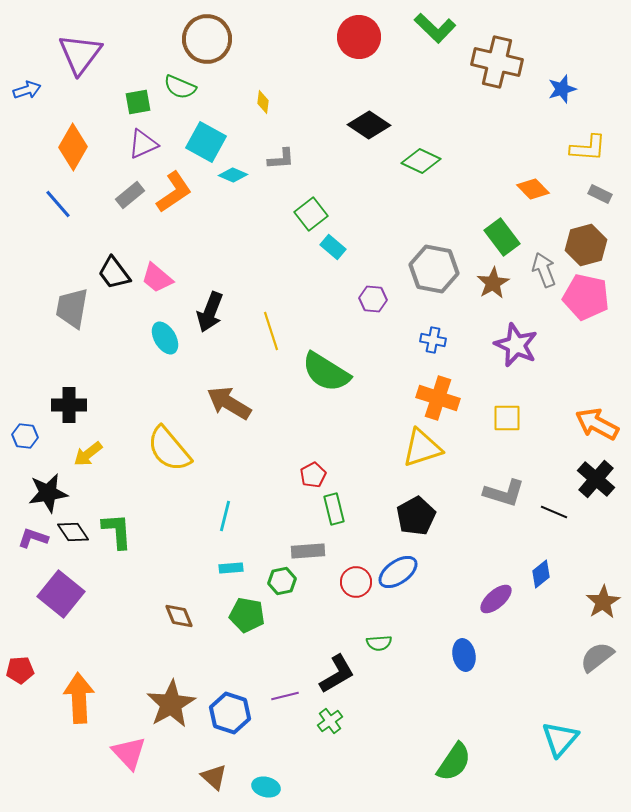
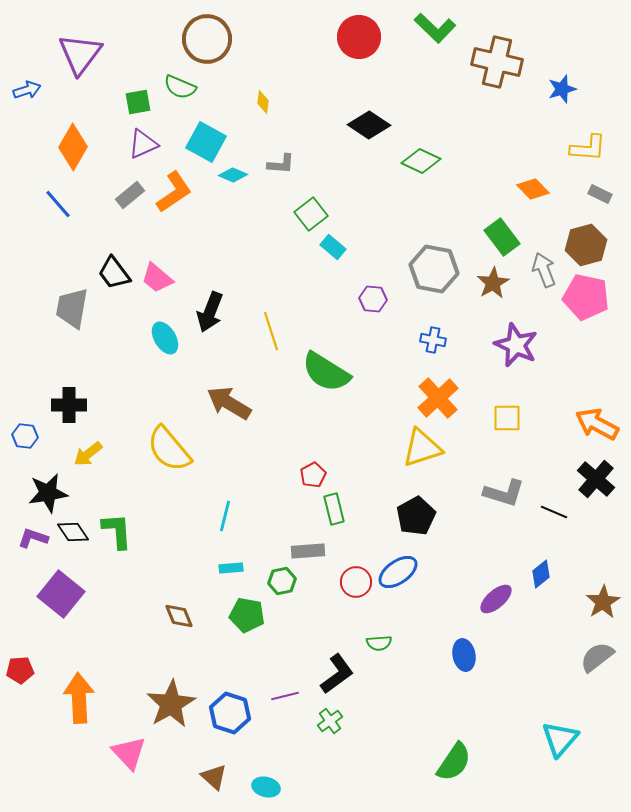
gray L-shape at (281, 159): moved 5 px down; rotated 8 degrees clockwise
orange cross at (438, 398): rotated 30 degrees clockwise
black L-shape at (337, 674): rotated 6 degrees counterclockwise
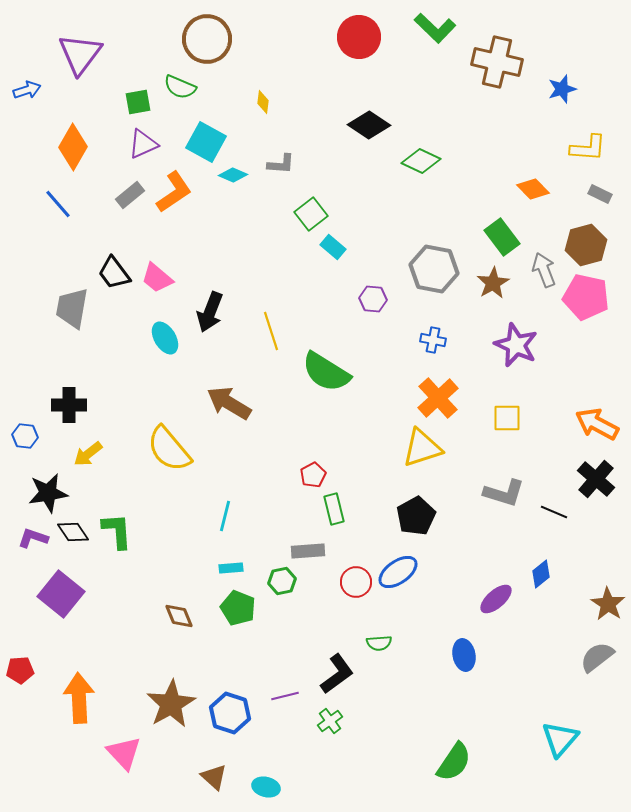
brown star at (603, 602): moved 5 px right, 2 px down; rotated 8 degrees counterclockwise
green pentagon at (247, 615): moved 9 px left, 7 px up; rotated 12 degrees clockwise
pink triangle at (129, 753): moved 5 px left
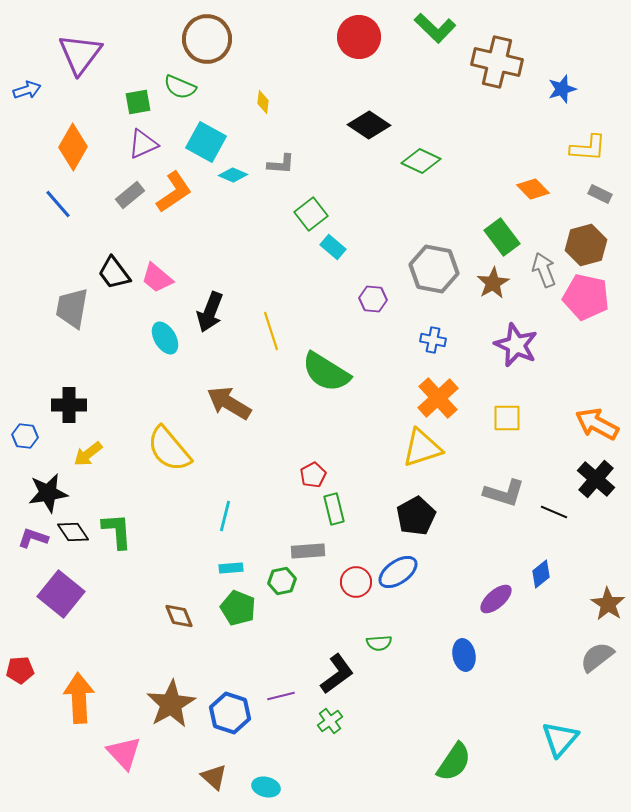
purple line at (285, 696): moved 4 px left
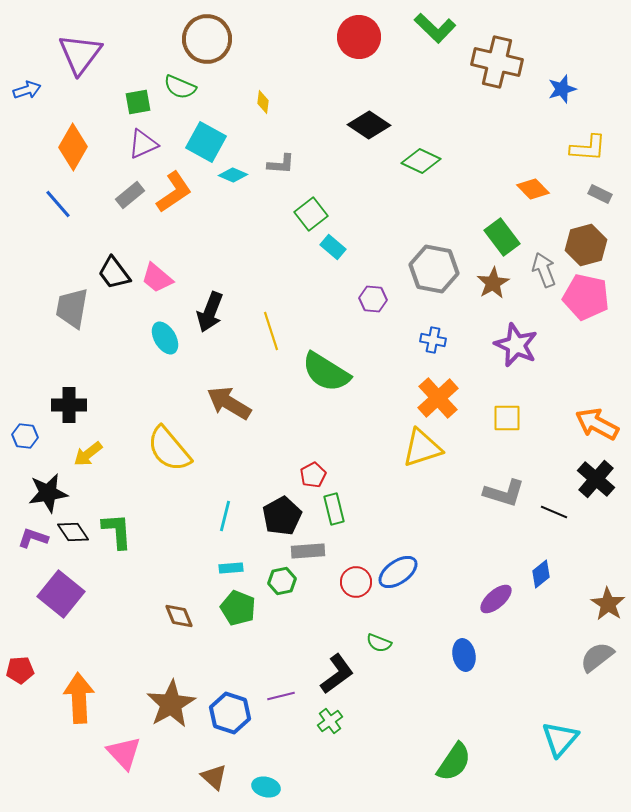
black pentagon at (416, 516): moved 134 px left
green semicircle at (379, 643): rotated 25 degrees clockwise
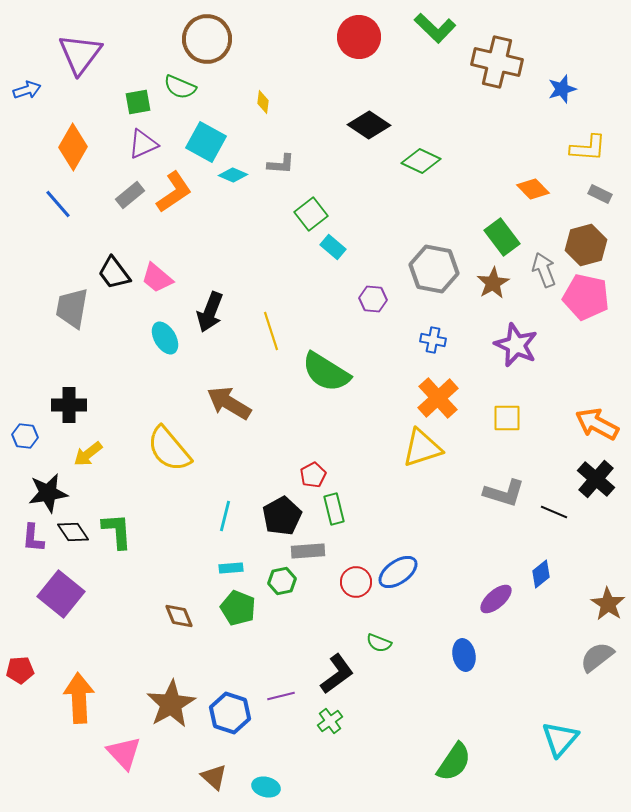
purple L-shape at (33, 538): rotated 104 degrees counterclockwise
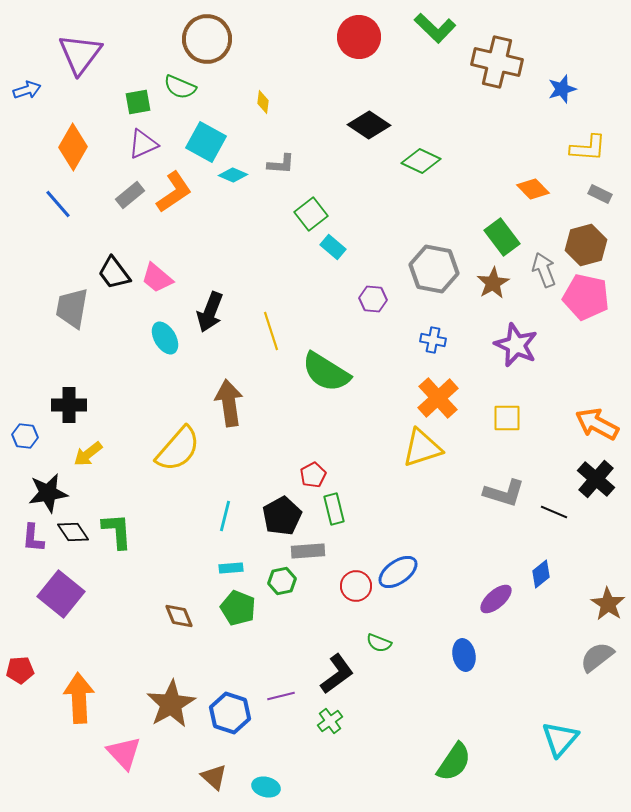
brown arrow at (229, 403): rotated 51 degrees clockwise
yellow semicircle at (169, 449): moved 9 px right; rotated 99 degrees counterclockwise
red circle at (356, 582): moved 4 px down
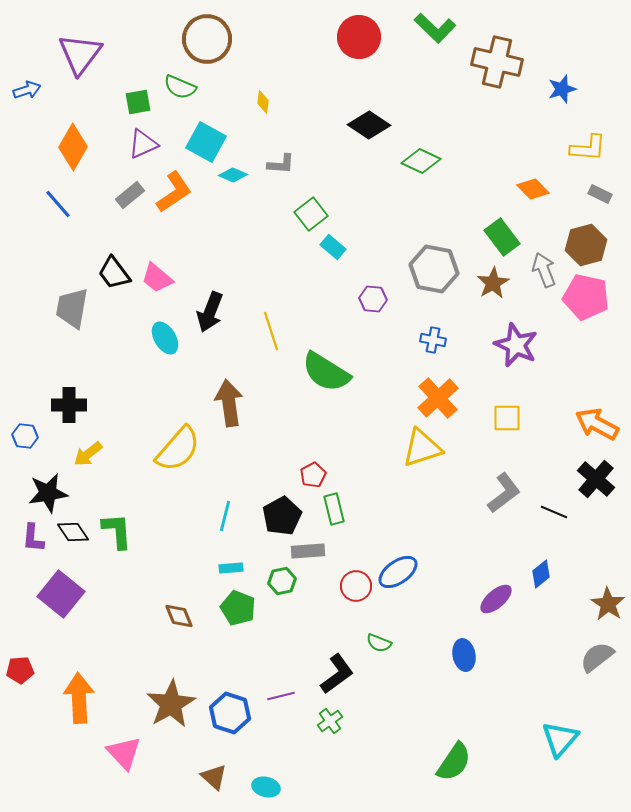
gray L-shape at (504, 493): rotated 54 degrees counterclockwise
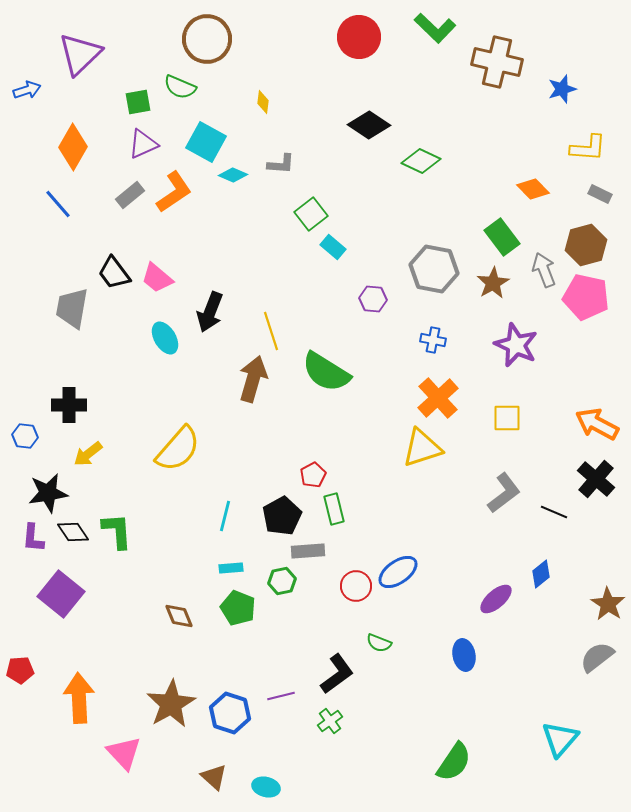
purple triangle at (80, 54): rotated 9 degrees clockwise
brown arrow at (229, 403): moved 24 px right, 24 px up; rotated 24 degrees clockwise
